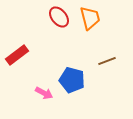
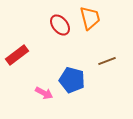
red ellipse: moved 1 px right, 8 px down
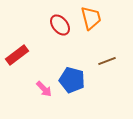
orange trapezoid: moved 1 px right
pink arrow: moved 4 px up; rotated 18 degrees clockwise
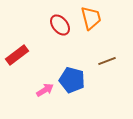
pink arrow: moved 1 px right, 1 px down; rotated 78 degrees counterclockwise
